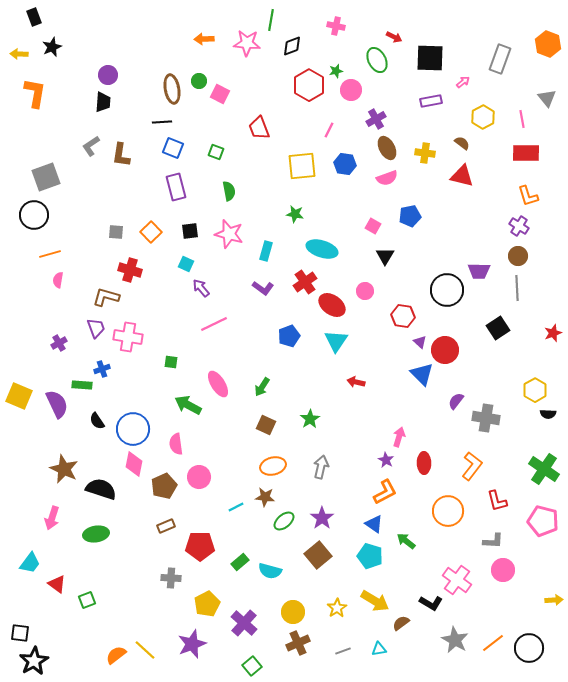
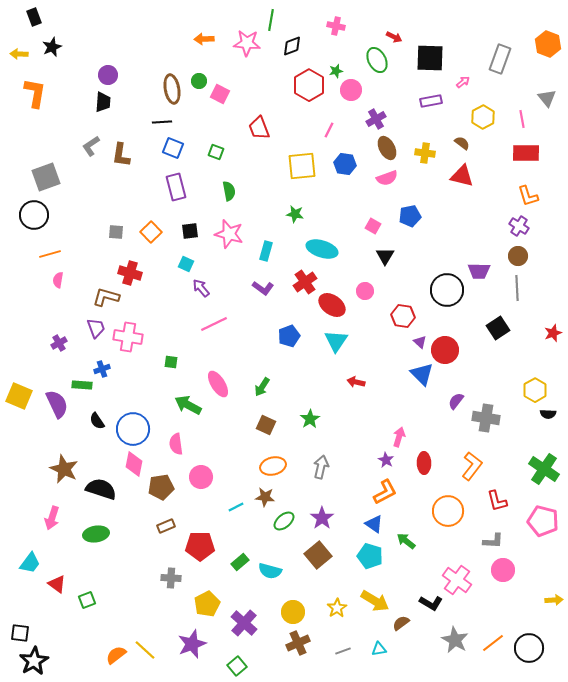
red cross at (130, 270): moved 3 px down
pink circle at (199, 477): moved 2 px right
brown pentagon at (164, 486): moved 3 px left, 1 px down; rotated 15 degrees clockwise
green square at (252, 666): moved 15 px left
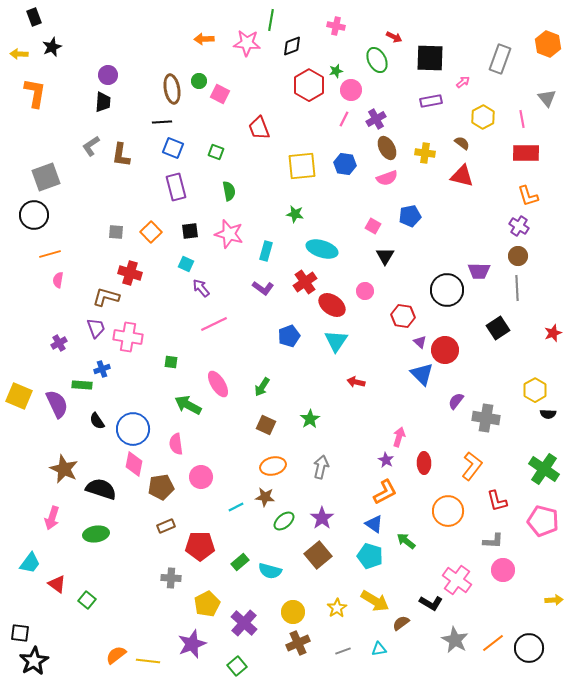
pink line at (329, 130): moved 15 px right, 11 px up
green square at (87, 600): rotated 30 degrees counterclockwise
yellow line at (145, 650): moved 3 px right, 11 px down; rotated 35 degrees counterclockwise
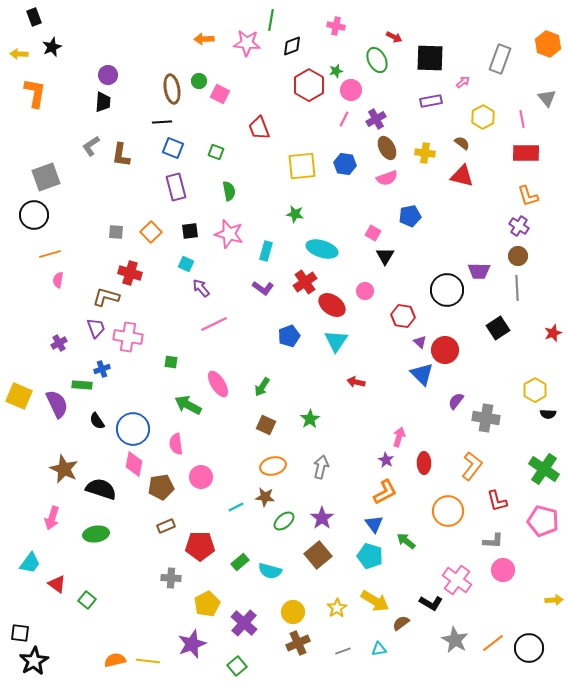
pink square at (373, 226): moved 7 px down
blue triangle at (374, 524): rotated 18 degrees clockwise
orange semicircle at (116, 655): moved 1 px left, 5 px down; rotated 25 degrees clockwise
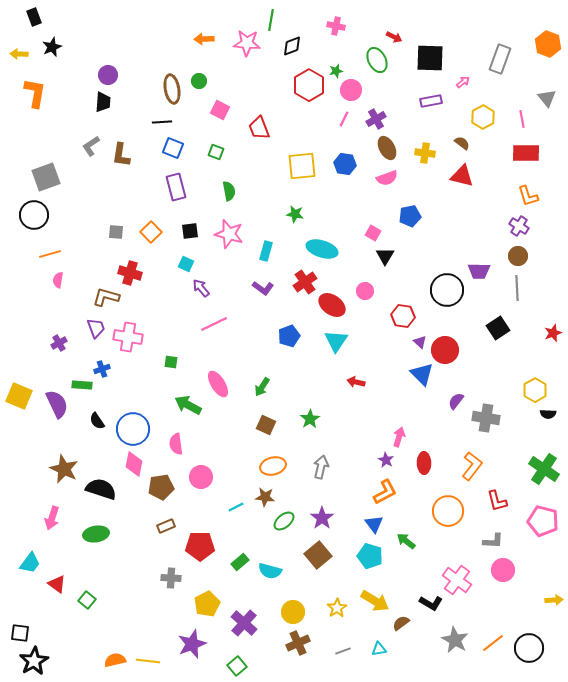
pink square at (220, 94): moved 16 px down
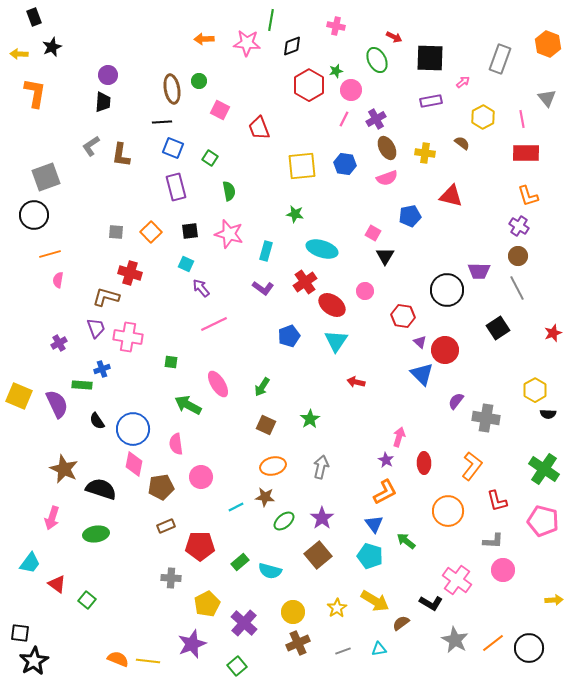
green square at (216, 152): moved 6 px left, 6 px down; rotated 14 degrees clockwise
red triangle at (462, 176): moved 11 px left, 20 px down
gray line at (517, 288): rotated 25 degrees counterclockwise
orange semicircle at (115, 660): moved 3 px right, 1 px up; rotated 35 degrees clockwise
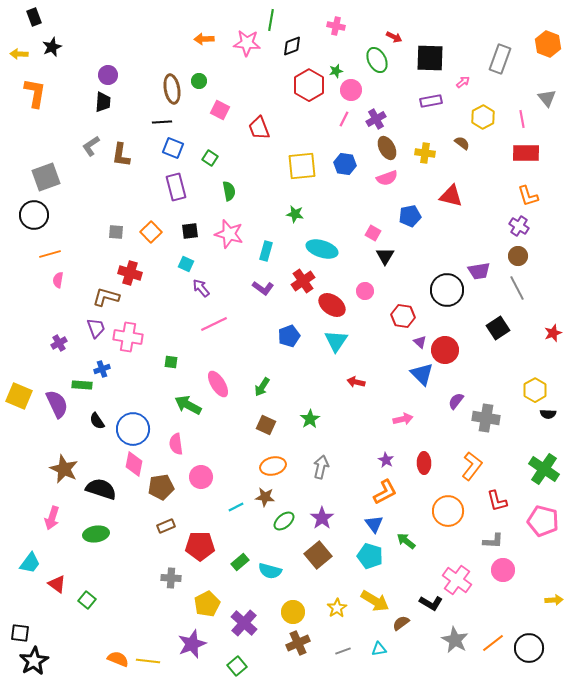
purple trapezoid at (479, 271): rotated 10 degrees counterclockwise
red cross at (305, 282): moved 2 px left, 1 px up
pink arrow at (399, 437): moved 4 px right, 18 px up; rotated 60 degrees clockwise
